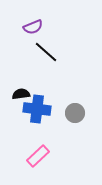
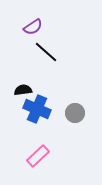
purple semicircle: rotated 12 degrees counterclockwise
black semicircle: moved 2 px right, 4 px up
blue cross: rotated 16 degrees clockwise
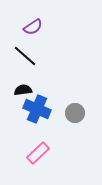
black line: moved 21 px left, 4 px down
pink rectangle: moved 3 px up
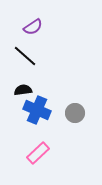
blue cross: moved 1 px down
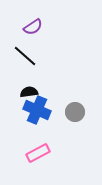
black semicircle: moved 6 px right, 2 px down
gray circle: moved 1 px up
pink rectangle: rotated 15 degrees clockwise
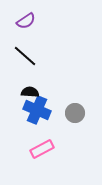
purple semicircle: moved 7 px left, 6 px up
black semicircle: moved 1 px right; rotated 12 degrees clockwise
gray circle: moved 1 px down
pink rectangle: moved 4 px right, 4 px up
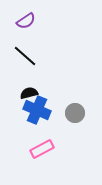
black semicircle: moved 1 px left, 1 px down; rotated 18 degrees counterclockwise
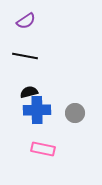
black line: rotated 30 degrees counterclockwise
black semicircle: moved 1 px up
blue cross: rotated 24 degrees counterclockwise
pink rectangle: moved 1 px right; rotated 40 degrees clockwise
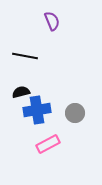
purple semicircle: moved 26 px right; rotated 78 degrees counterclockwise
black semicircle: moved 8 px left
blue cross: rotated 8 degrees counterclockwise
pink rectangle: moved 5 px right, 5 px up; rotated 40 degrees counterclockwise
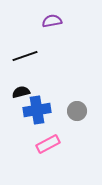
purple semicircle: rotated 78 degrees counterclockwise
black line: rotated 30 degrees counterclockwise
gray circle: moved 2 px right, 2 px up
